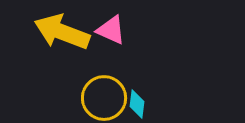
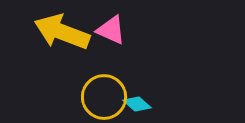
yellow circle: moved 1 px up
cyan diamond: rotated 56 degrees counterclockwise
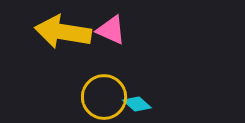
yellow arrow: moved 1 px right; rotated 12 degrees counterclockwise
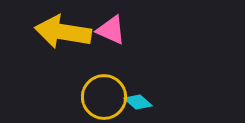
cyan diamond: moved 1 px right, 2 px up
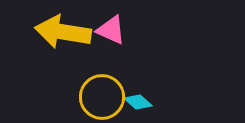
yellow circle: moved 2 px left
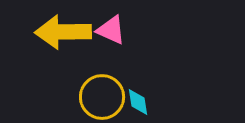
yellow arrow: rotated 10 degrees counterclockwise
cyan diamond: rotated 40 degrees clockwise
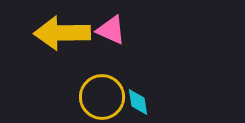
yellow arrow: moved 1 px left, 1 px down
